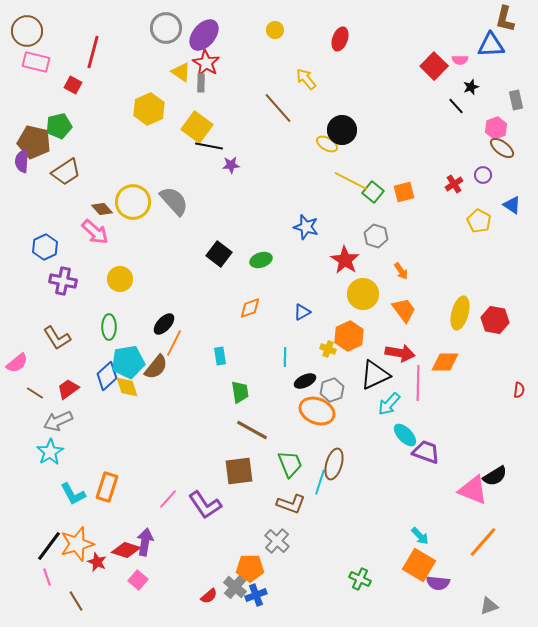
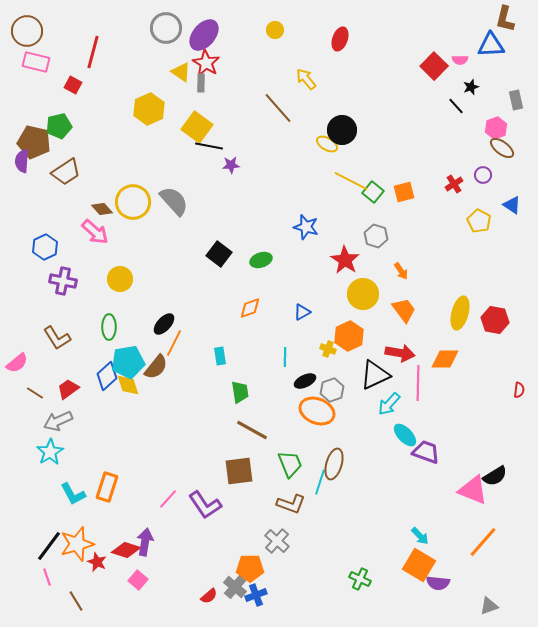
orange diamond at (445, 362): moved 3 px up
yellow diamond at (127, 387): moved 1 px right, 2 px up
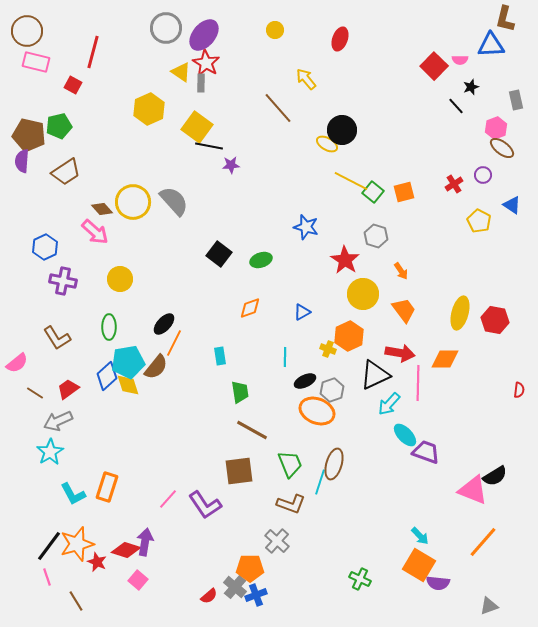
brown pentagon at (34, 142): moved 5 px left, 7 px up
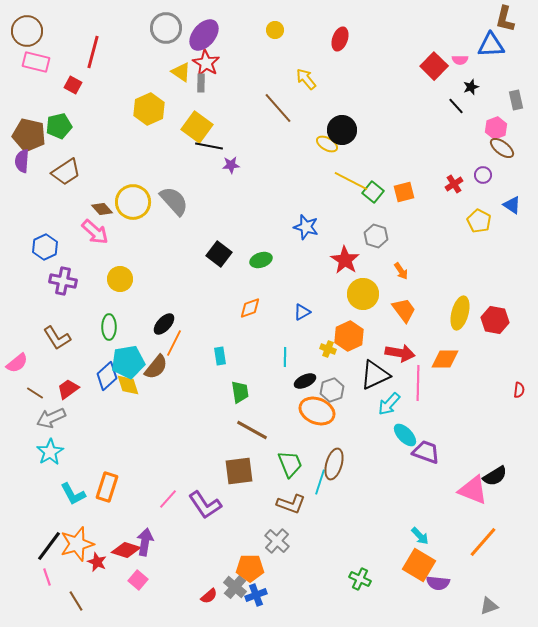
gray arrow at (58, 421): moved 7 px left, 3 px up
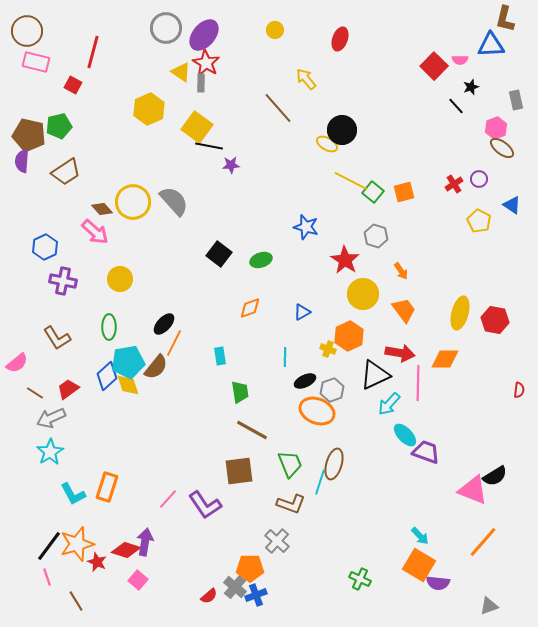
purple circle at (483, 175): moved 4 px left, 4 px down
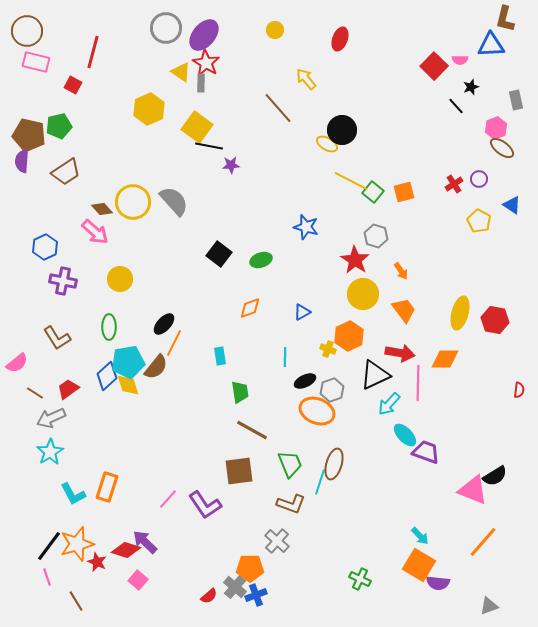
red star at (345, 260): moved 10 px right
purple arrow at (145, 542): rotated 56 degrees counterclockwise
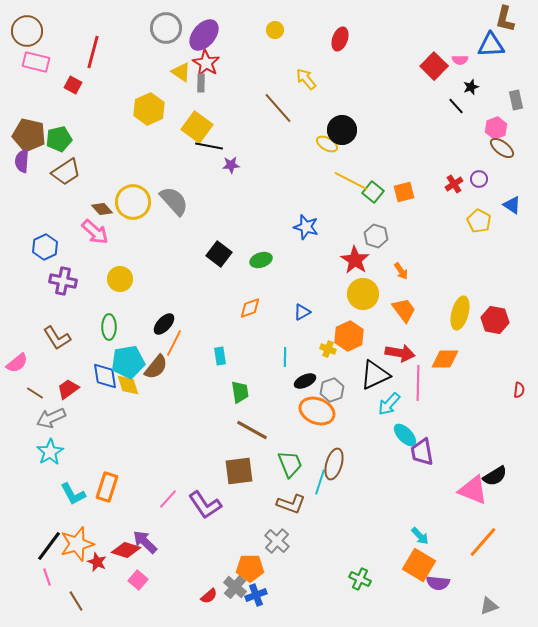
green pentagon at (59, 126): moved 13 px down
blue diamond at (107, 376): moved 2 px left; rotated 56 degrees counterclockwise
purple trapezoid at (426, 452): moved 4 px left; rotated 120 degrees counterclockwise
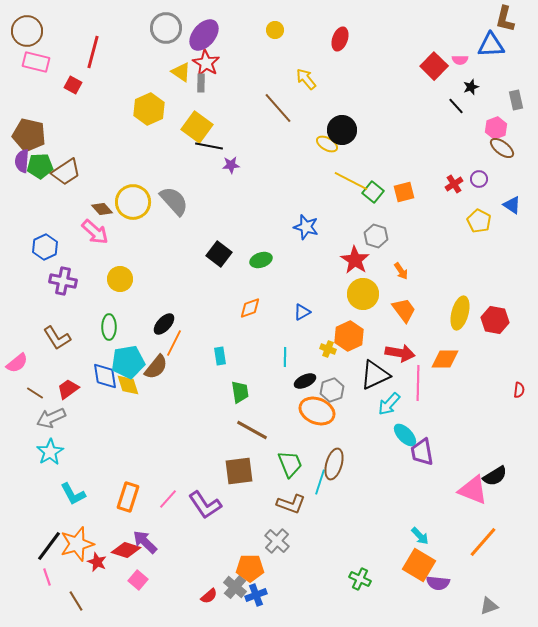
green pentagon at (59, 139): moved 19 px left, 27 px down; rotated 10 degrees clockwise
orange rectangle at (107, 487): moved 21 px right, 10 px down
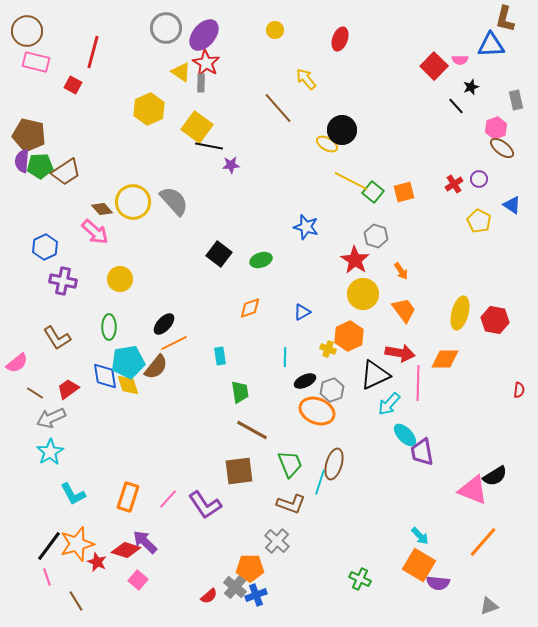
orange line at (174, 343): rotated 36 degrees clockwise
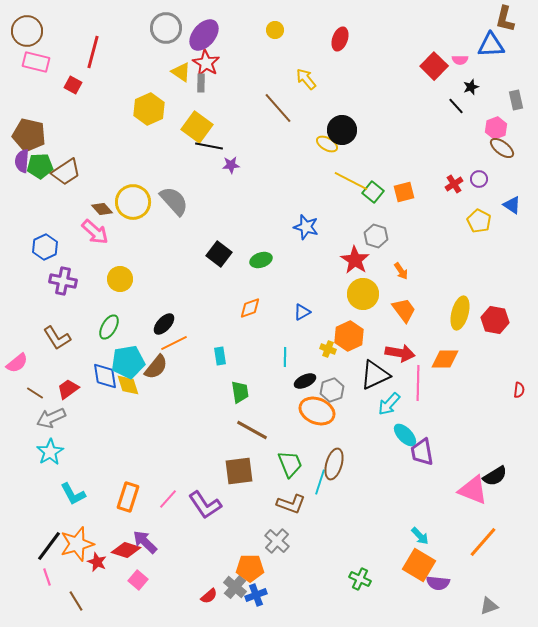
green ellipse at (109, 327): rotated 30 degrees clockwise
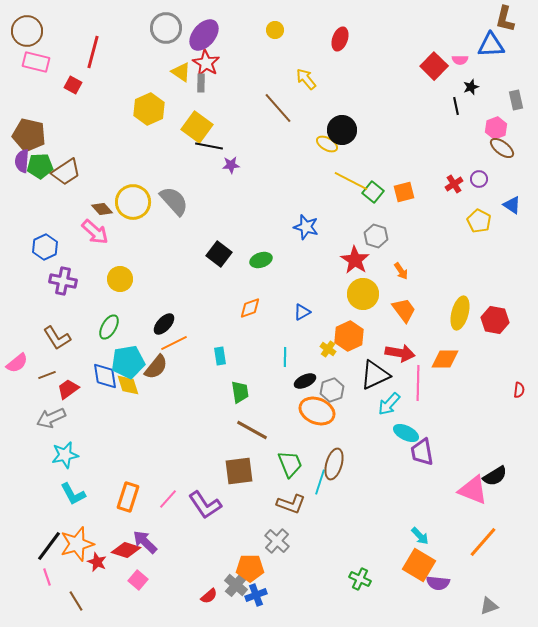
black line at (456, 106): rotated 30 degrees clockwise
yellow cross at (328, 349): rotated 14 degrees clockwise
brown line at (35, 393): moved 12 px right, 18 px up; rotated 54 degrees counterclockwise
cyan ellipse at (405, 435): moved 1 px right, 2 px up; rotated 20 degrees counterclockwise
cyan star at (50, 452): moved 15 px right, 3 px down; rotated 20 degrees clockwise
gray cross at (235, 587): moved 1 px right, 2 px up
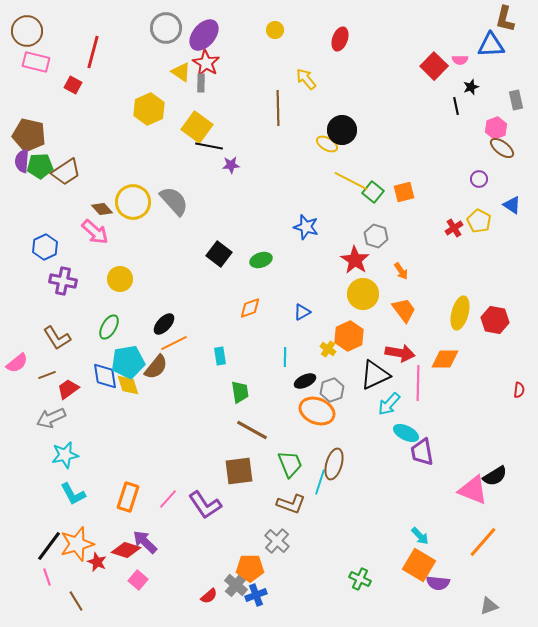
brown line at (278, 108): rotated 40 degrees clockwise
red cross at (454, 184): moved 44 px down
